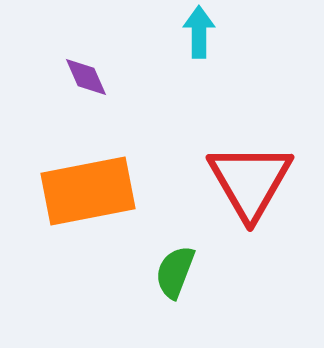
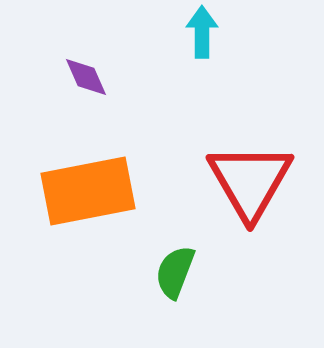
cyan arrow: moved 3 px right
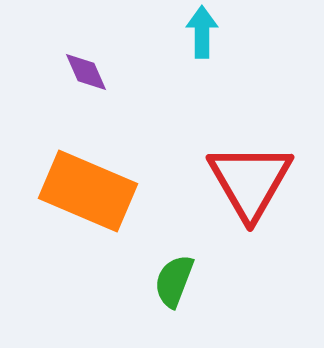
purple diamond: moved 5 px up
orange rectangle: rotated 34 degrees clockwise
green semicircle: moved 1 px left, 9 px down
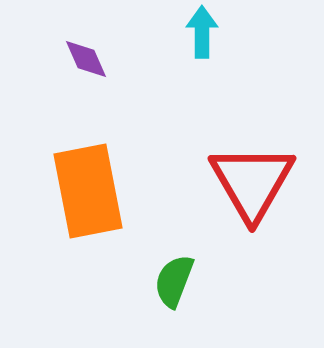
purple diamond: moved 13 px up
red triangle: moved 2 px right, 1 px down
orange rectangle: rotated 56 degrees clockwise
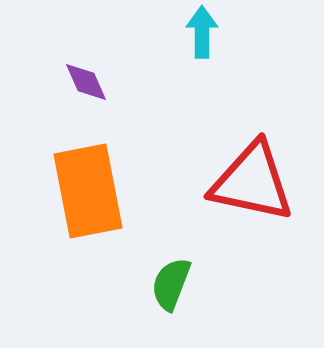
purple diamond: moved 23 px down
red triangle: rotated 48 degrees counterclockwise
green semicircle: moved 3 px left, 3 px down
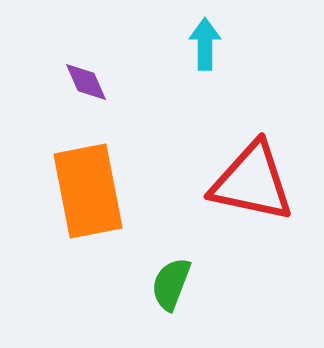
cyan arrow: moved 3 px right, 12 px down
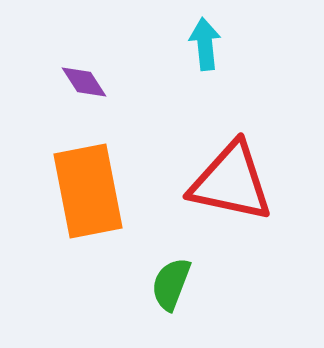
cyan arrow: rotated 6 degrees counterclockwise
purple diamond: moved 2 px left; rotated 9 degrees counterclockwise
red triangle: moved 21 px left
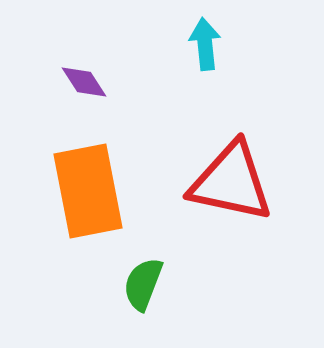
green semicircle: moved 28 px left
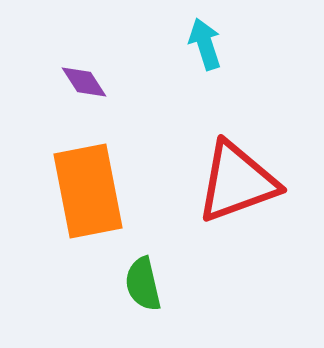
cyan arrow: rotated 12 degrees counterclockwise
red triangle: moved 6 px right; rotated 32 degrees counterclockwise
green semicircle: rotated 34 degrees counterclockwise
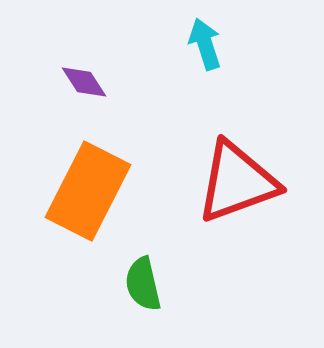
orange rectangle: rotated 38 degrees clockwise
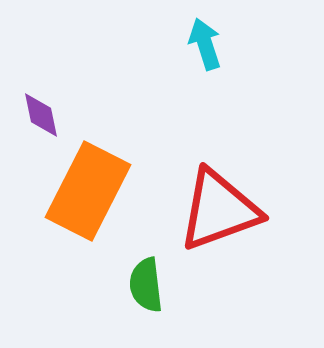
purple diamond: moved 43 px left, 33 px down; rotated 21 degrees clockwise
red triangle: moved 18 px left, 28 px down
green semicircle: moved 3 px right, 1 px down; rotated 6 degrees clockwise
